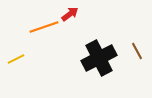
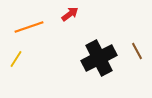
orange line: moved 15 px left
yellow line: rotated 30 degrees counterclockwise
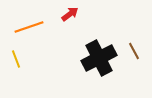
brown line: moved 3 px left
yellow line: rotated 54 degrees counterclockwise
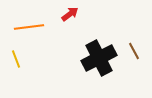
orange line: rotated 12 degrees clockwise
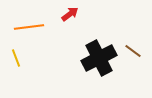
brown line: moved 1 px left; rotated 24 degrees counterclockwise
yellow line: moved 1 px up
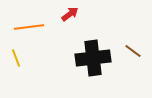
black cross: moved 6 px left; rotated 20 degrees clockwise
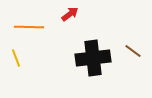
orange line: rotated 8 degrees clockwise
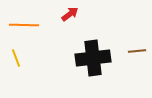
orange line: moved 5 px left, 2 px up
brown line: moved 4 px right; rotated 42 degrees counterclockwise
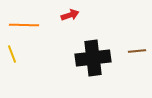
red arrow: moved 1 px down; rotated 18 degrees clockwise
yellow line: moved 4 px left, 4 px up
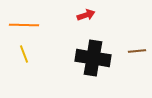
red arrow: moved 16 px right
yellow line: moved 12 px right
black cross: rotated 16 degrees clockwise
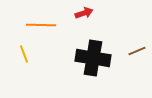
red arrow: moved 2 px left, 2 px up
orange line: moved 17 px right
brown line: rotated 18 degrees counterclockwise
